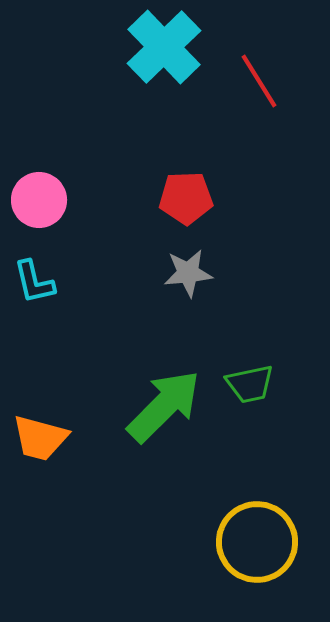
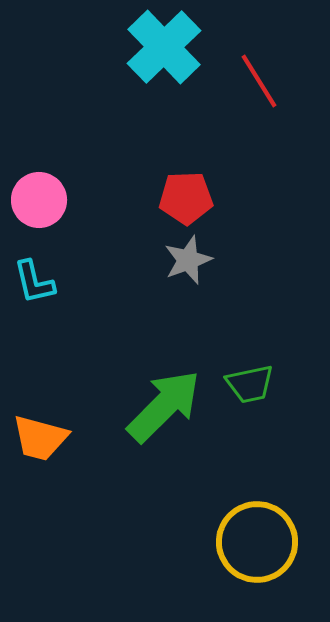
gray star: moved 13 px up; rotated 15 degrees counterclockwise
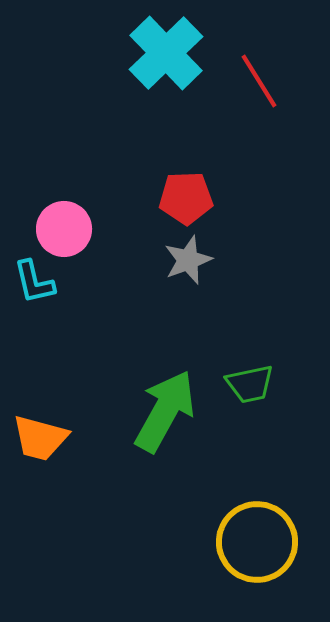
cyan cross: moved 2 px right, 6 px down
pink circle: moved 25 px right, 29 px down
green arrow: moved 1 px right, 5 px down; rotated 16 degrees counterclockwise
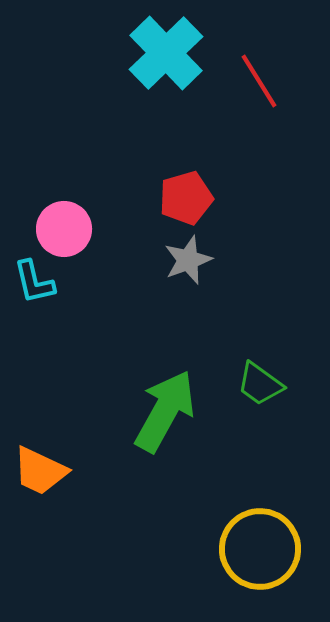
red pentagon: rotated 14 degrees counterclockwise
green trapezoid: moved 10 px right; rotated 48 degrees clockwise
orange trapezoid: moved 33 px down; rotated 10 degrees clockwise
yellow circle: moved 3 px right, 7 px down
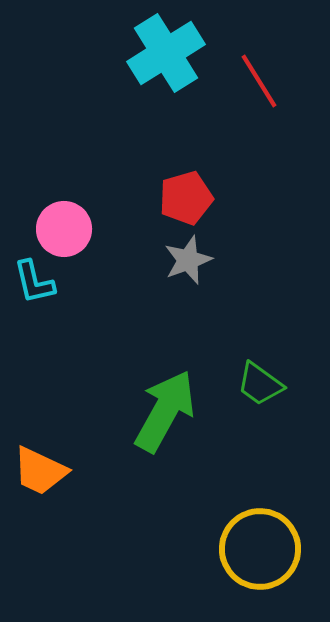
cyan cross: rotated 12 degrees clockwise
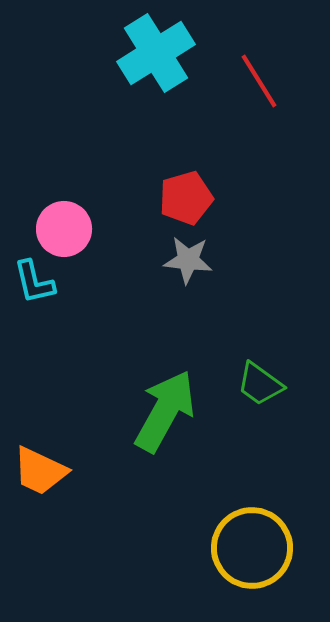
cyan cross: moved 10 px left
gray star: rotated 27 degrees clockwise
yellow circle: moved 8 px left, 1 px up
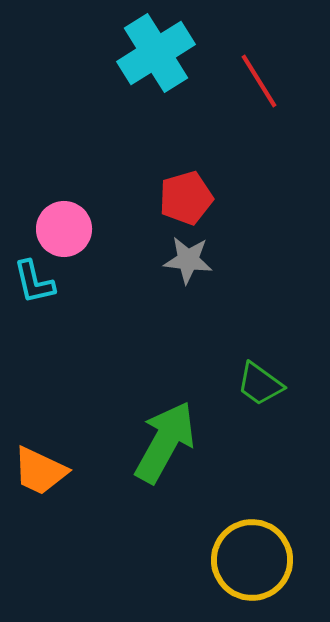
green arrow: moved 31 px down
yellow circle: moved 12 px down
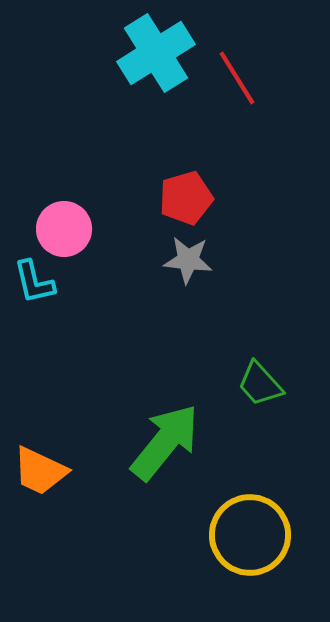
red line: moved 22 px left, 3 px up
green trapezoid: rotated 12 degrees clockwise
green arrow: rotated 10 degrees clockwise
yellow circle: moved 2 px left, 25 px up
